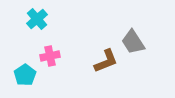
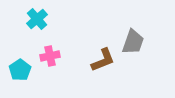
gray trapezoid: rotated 128 degrees counterclockwise
brown L-shape: moved 3 px left, 1 px up
cyan pentagon: moved 5 px left, 5 px up
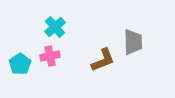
cyan cross: moved 18 px right, 8 px down
gray trapezoid: rotated 20 degrees counterclockwise
cyan pentagon: moved 6 px up
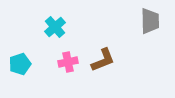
gray trapezoid: moved 17 px right, 21 px up
pink cross: moved 18 px right, 6 px down
cyan pentagon: rotated 15 degrees clockwise
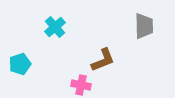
gray trapezoid: moved 6 px left, 5 px down
pink cross: moved 13 px right, 23 px down; rotated 24 degrees clockwise
